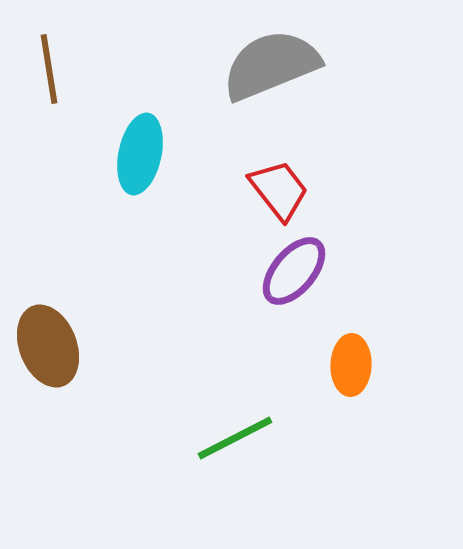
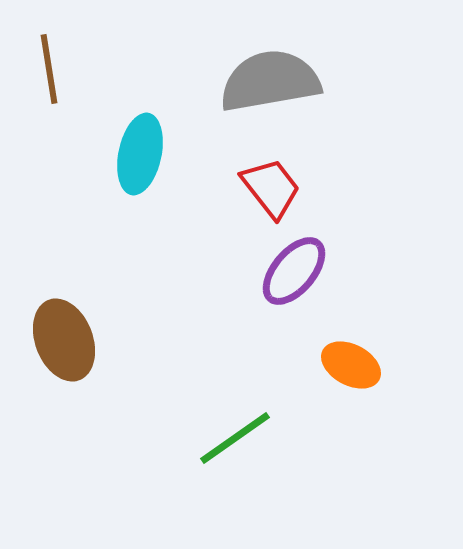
gray semicircle: moved 1 px left, 16 px down; rotated 12 degrees clockwise
red trapezoid: moved 8 px left, 2 px up
brown ellipse: moved 16 px right, 6 px up
orange ellipse: rotated 64 degrees counterclockwise
green line: rotated 8 degrees counterclockwise
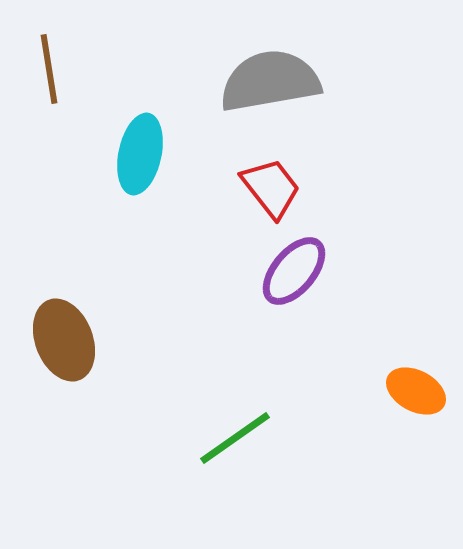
orange ellipse: moved 65 px right, 26 px down
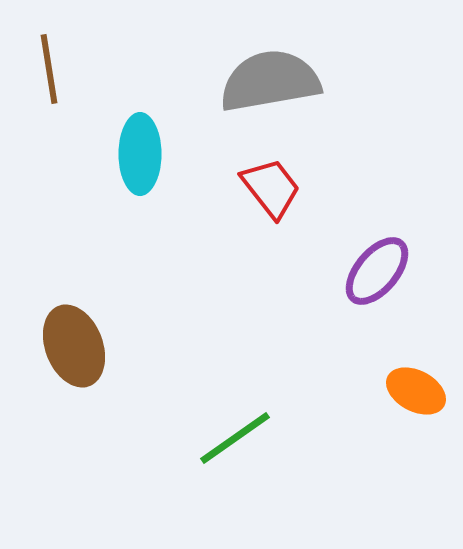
cyan ellipse: rotated 12 degrees counterclockwise
purple ellipse: moved 83 px right
brown ellipse: moved 10 px right, 6 px down
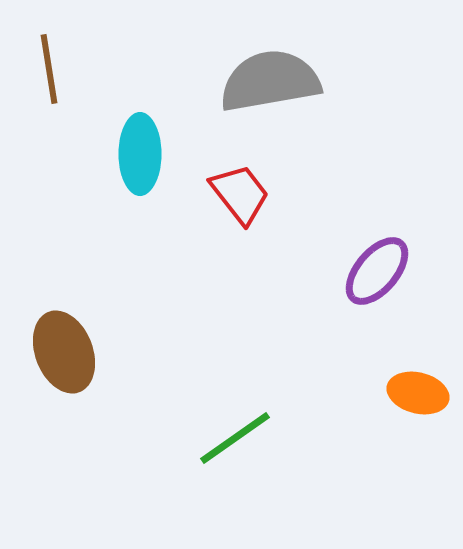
red trapezoid: moved 31 px left, 6 px down
brown ellipse: moved 10 px left, 6 px down
orange ellipse: moved 2 px right, 2 px down; rotated 14 degrees counterclockwise
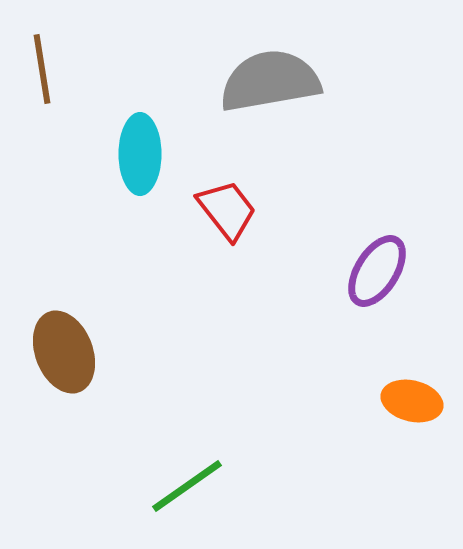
brown line: moved 7 px left
red trapezoid: moved 13 px left, 16 px down
purple ellipse: rotated 8 degrees counterclockwise
orange ellipse: moved 6 px left, 8 px down
green line: moved 48 px left, 48 px down
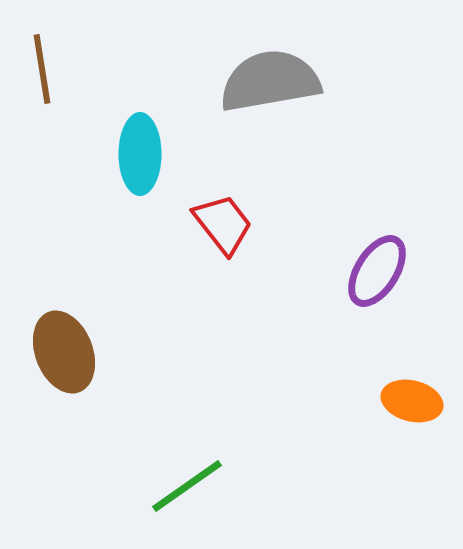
red trapezoid: moved 4 px left, 14 px down
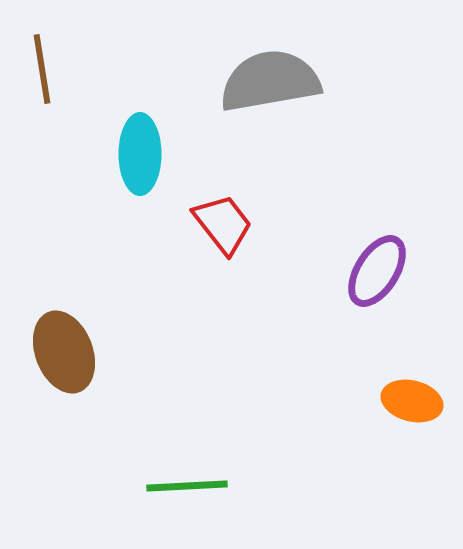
green line: rotated 32 degrees clockwise
